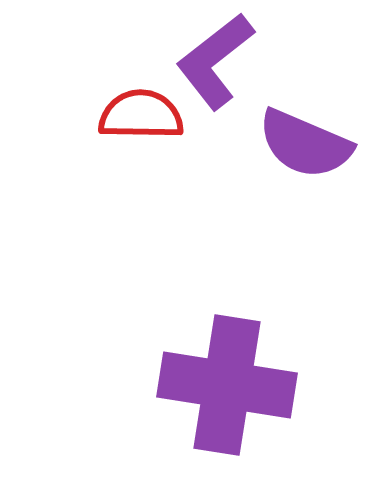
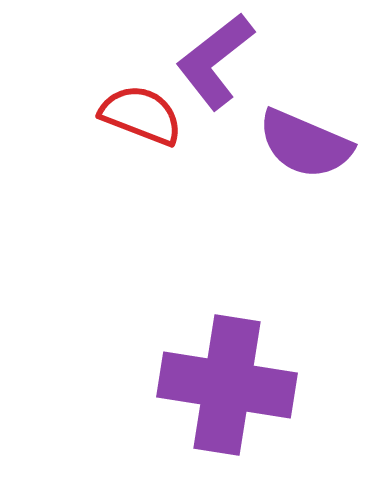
red semicircle: rotated 20 degrees clockwise
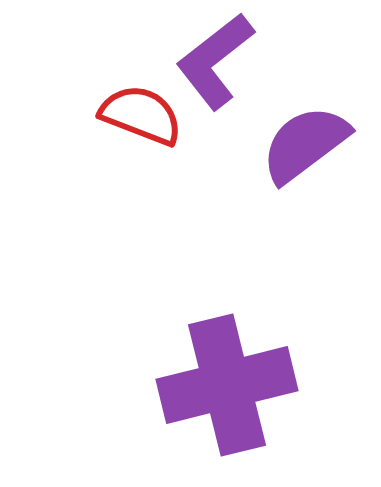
purple semicircle: rotated 120 degrees clockwise
purple cross: rotated 23 degrees counterclockwise
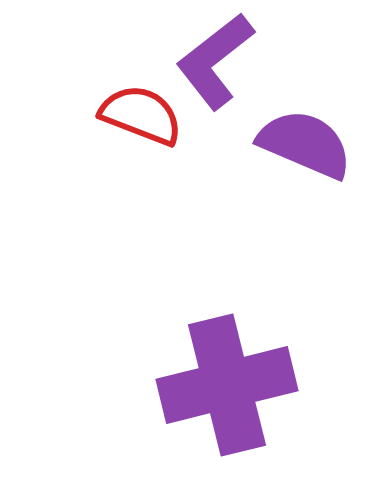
purple semicircle: rotated 60 degrees clockwise
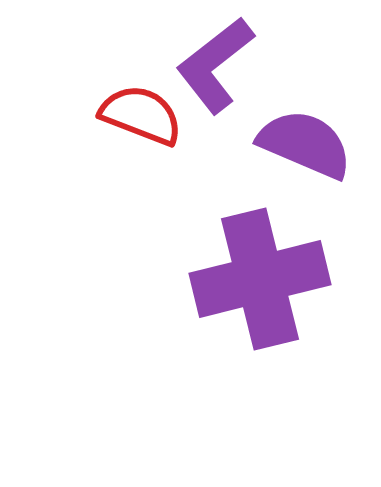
purple L-shape: moved 4 px down
purple cross: moved 33 px right, 106 px up
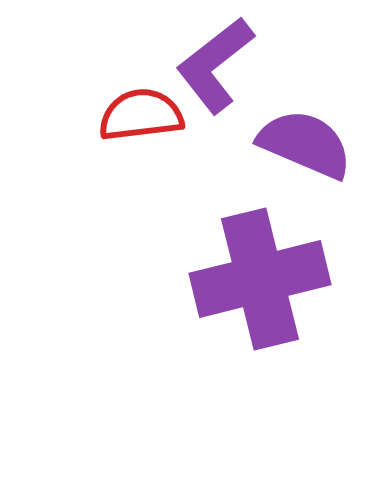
red semicircle: rotated 28 degrees counterclockwise
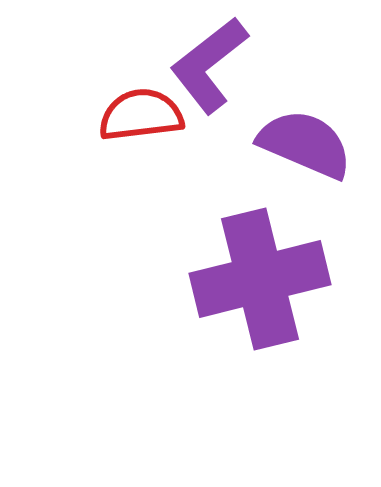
purple L-shape: moved 6 px left
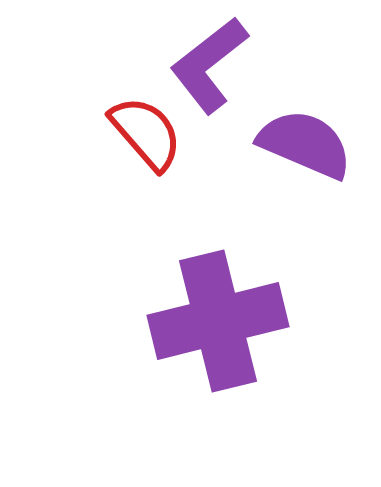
red semicircle: moved 5 px right, 18 px down; rotated 56 degrees clockwise
purple cross: moved 42 px left, 42 px down
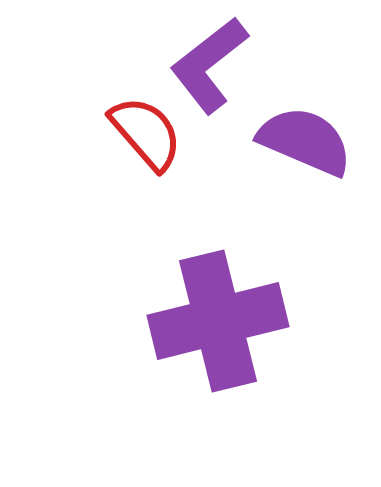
purple semicircle: moved 3 px up
